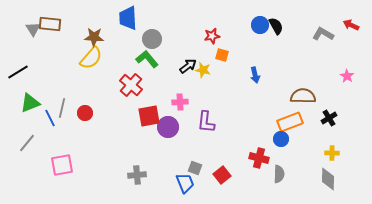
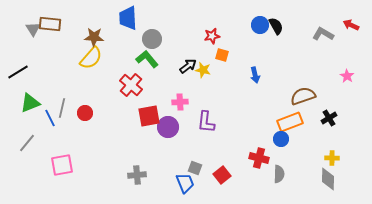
brown semicircle at (303, 96): rotated 20 degrees counterclockwise
yellow cross at (332, 153): moved 5 px down
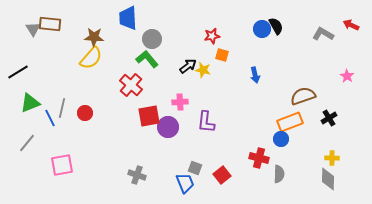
blue circle at (260, 25): moved 2 px right, 4 px down
gray cross at (137, 175): rotated 24 degrees clockwise
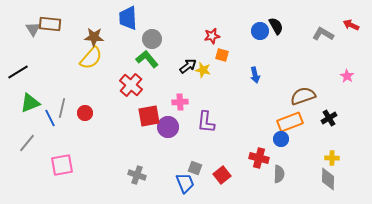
blue circle at (262, 29): moved 2 px left, 2 px down
